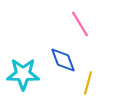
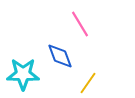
blue diamond: moved 3 px left, 4 px up
yellow line: rotated 20 degrees clockwise
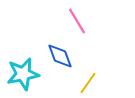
pink line: moved 3 px left, 3 px up
cyan star: rotated 12 degrees counterclockwise
